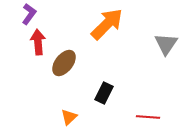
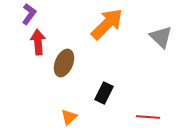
gray triangle: moved 5 px left, 7 px up; rotated 20 degrees counterclockwise
brown ellipse: rotated 16 degrees counterclockwise
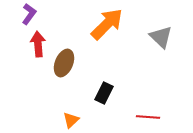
red arrow: moved 2 px down
orange triangle: moved 2 px right, 3 px down
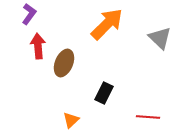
gray triangle: moved 1 px left, 1 px down
red arrow: moved 2 px down
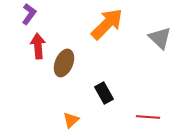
black rectangle: rotated 55 degrees counterclockwise
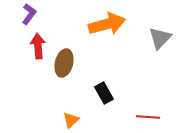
orange arrow: rotated 30 degrees clockwise
gray triangle: rotated 30 degrees clockwise
brown ellipse: rotated 8 degrees counterclockwise
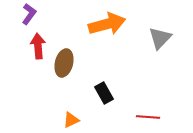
orange triangle: rotated 18 degrees clockwise
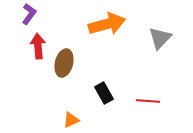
red line: moved 16 px up
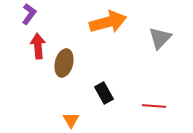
orange arrow: moved 1 px right, 2 px up
red line: moved 6 px right, 5 px down
orange triangle: rotated 36 degrees counterclockwise
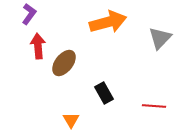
brown ellipse: rotated 24 degrees clockwise
